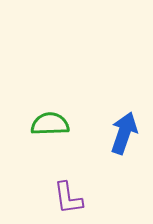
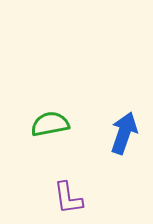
green semicircle: rotated 9 degrees counterclockwise
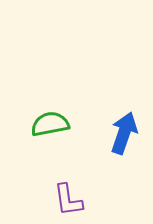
purple L-shape: moved 2 px down
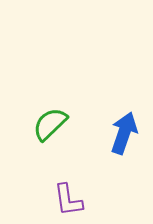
green semicircle: rotated 33 degrees counterclockwise
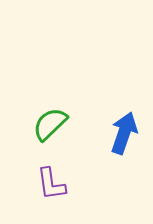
purple L-shape: moved 17 px left, 16 px up
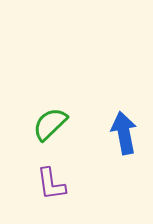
blue arrow: rotated 30 degrees counterclockwise
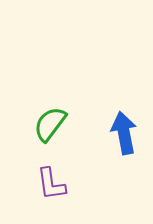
green semicircle: rotated 9 degrees counterclockwise
